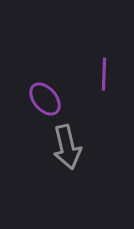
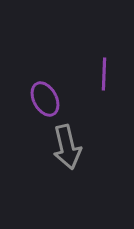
purple ellipse: rotated 12 degrees clockwise
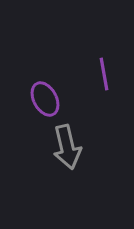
purple line: rotated 12 degrees counterclockwise
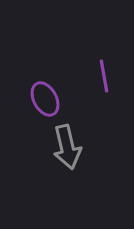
purple line: moved 2 px down
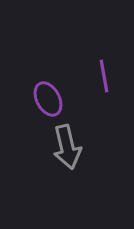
purple ellipse: moved 3 px right
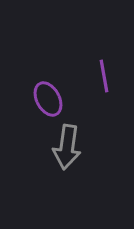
gray arrow: rotated 21 degrees clockwise
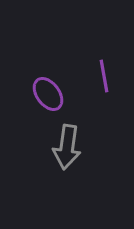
purple ellipse: moved 5 px up; rotated 8 degrees counterclockwise
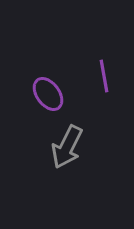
gray arrow: rotated 18 degrees clockwise
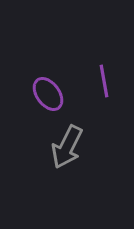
purple line: moved 5 px down
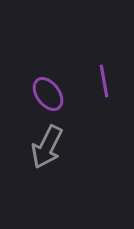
gray arrow: moved 20 px left
